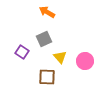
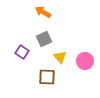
orange arrow: moved 4 px left
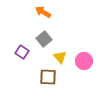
gray square: rotated 14 degrees counterclockwise
pink circle: moved 1 px left
brown square: moved 1 px right
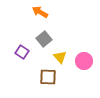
orange arrow: moved 3 px left
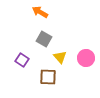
gray square: rotated 21 degrees counterclockwise
purple square: moved 8 px down
pink circle: moved 2 px right, 3 px up
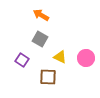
orange arrow: moved 1 px right, 3 px down
gray square: moved 4 px left
yellow triangle: rotated 24 degrees counterclockwise
